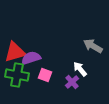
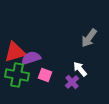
gray arrow: moved 4 px left, 8 px up; rotated 84 degrees counterclockwise
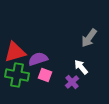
purple semicircle: moved 7 px right, 1 px down
white arrow: moved 1 px right, 2 px up
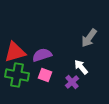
purple semicircle: moved 4 px right, 4 px up
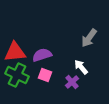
red triangle: rotated 10 degrees clockwise
green cross: rotated 15 degrees clockwise
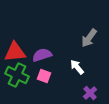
white arrow: moved 4 px left
pink square: moved 1 px left, 1 px down
purple cross: moved 18 px right, 11 px down
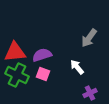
pink square: moved 1 px left, 2 px up
purple cross: rotated 16 degrees clockwise
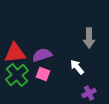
gray arrow: rotated 36 degrees counterclockwise
red triangle: moved 1 px down
green cross: rotated 25 degrees clockwise
purple cross: moved 1 px left
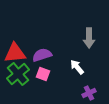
green cross: moved 1 px right, 1 px up
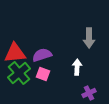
white arrow: rotated 42 degrees clockwise
green cross: moved 1 px right, 1 px up
